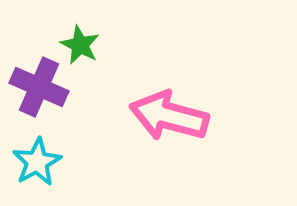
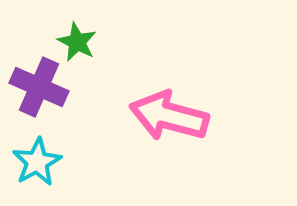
green star: moved 3 px left, 3 px up
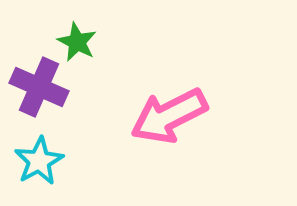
pink arrow: rotated 42 degrees counterclockwise
cyan star: moved 2 px right, 1 px up
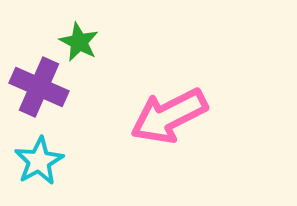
green star: moved 2 px right
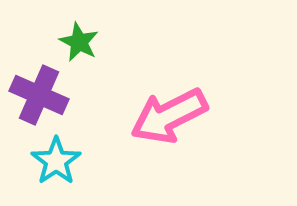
purple cross: moved 8 px down
cyan star: moved 17 px right; rotated 6 degrees counterclockwise
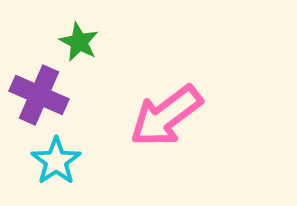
pink arrow: moved 3 px left; rotated 10 degrees counterclockwise
